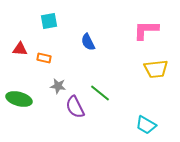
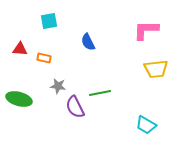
green line: rotated 50 degrees counterclockwise
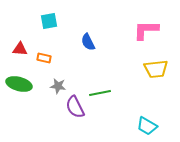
green ellipse: moved 15 px up
cyan trapezoid: moved 1 px right, 1 px down
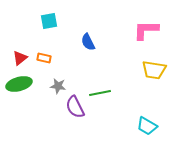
red triangle: moved 9 px down; rotated 42 degrees counterclockwise
yellow trapezoid: moved 2 px left, 1 px down; rotated 15 degrees clockwise
green ellipse: rotated 30 degrees counterclockwise
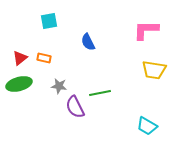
gray star: moved 1 px right
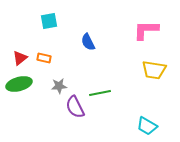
gray star: rotated 14 degrees counterclockwise
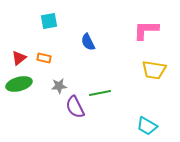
red triangle: moved 1 px left
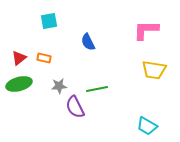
green line: moved 3 px left, 4 px up
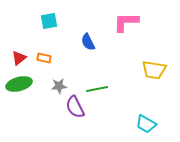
pink L-shape: moved 20 px left, 8 px up
cyan trapezoid: moved 1 px left, 2 px up
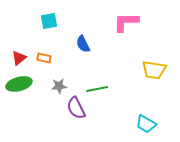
blue semicircle: moved 5 px left, 2 px down
purple semicircle: moved 1 px right, 1 px down
